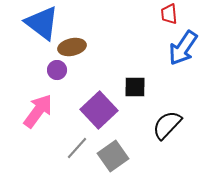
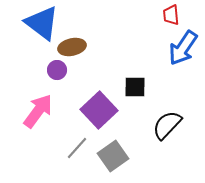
red trapezoid: moved 2 px right, 1 px down
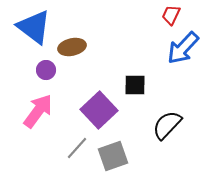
red trapezoid: rotated 30 degrees clockwise
blue triangle: moved 8 px left, 4 px down
blue arrow: rotated 9 degrees clockwise
purple circle: moved 11 px left
black square: moved 2 px up
gray square: rotated 16 degrees clockwise
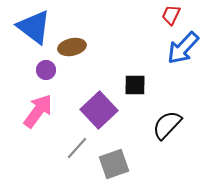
gray square: moved 1 px right, 8 px down
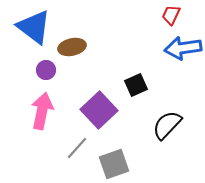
blue arrow: rotated 39 degrees clockwise
black square: moved 1 px right; rotated 25 degrees counterclockwise
pink arrow: moved 4 px right; rotated 24 degrees counterclockwise
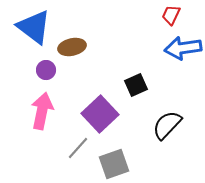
purple square: moved 1 px right, 4 px down
gray line: moved 1 px right
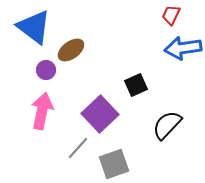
brown ellipse: moved 1 px left, 3 px down; rotated 24 degrees counterclockwise
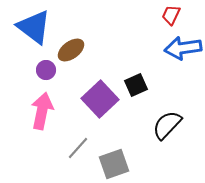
purple square: moved 15 px up
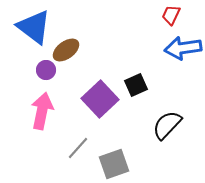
brown ellipse: moved 5 px left
